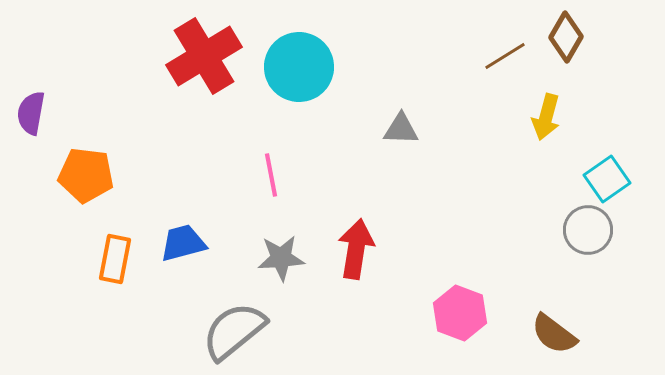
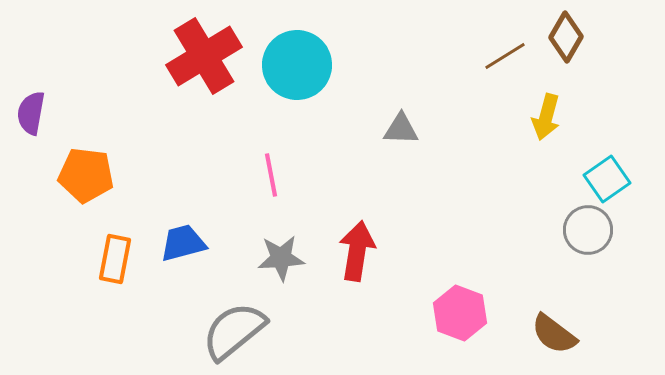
cyan circle: moved 2 px left, 2 px up
red arrow: moved 1 px right, 2 px down
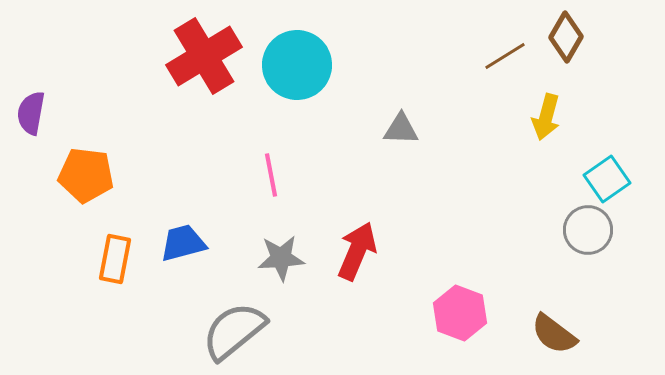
red arrow: rotated 14 degrees clockwise
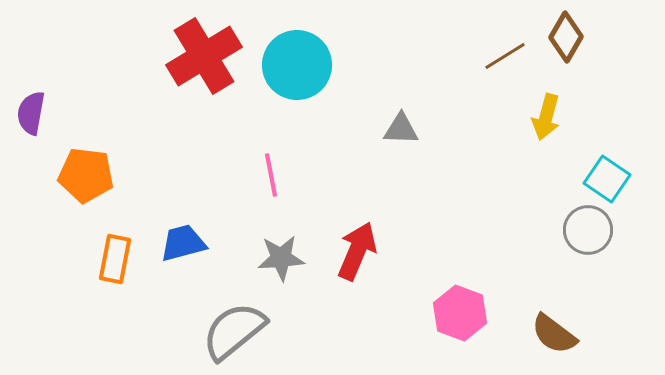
cyan square: rotated 21 degrees counterclockwise
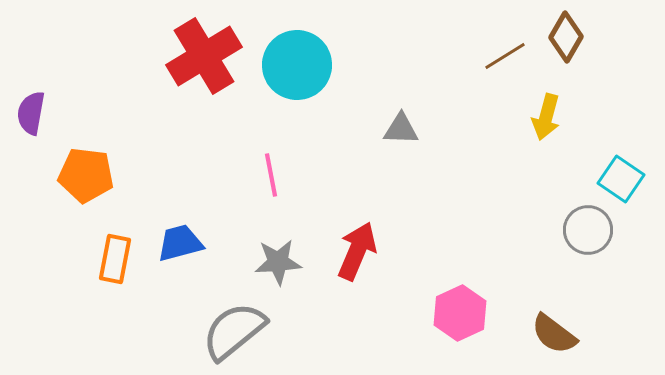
cyan square: moved 14 px right
blue trapezoid: moved 3 px left
gray star: moved 3 px left, 4 px down
pink hexagon: rotated 14 degrees clockwise
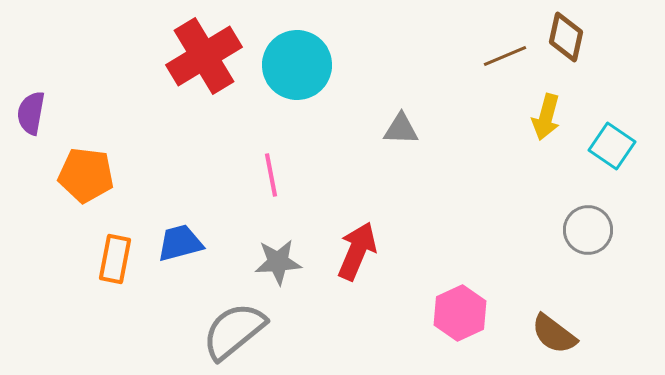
brown diamond: rotated 18 degrees counterclockwise
brown line: rotated 9 degrees clockwise
cyan square: moved 9 px left, 33 px up
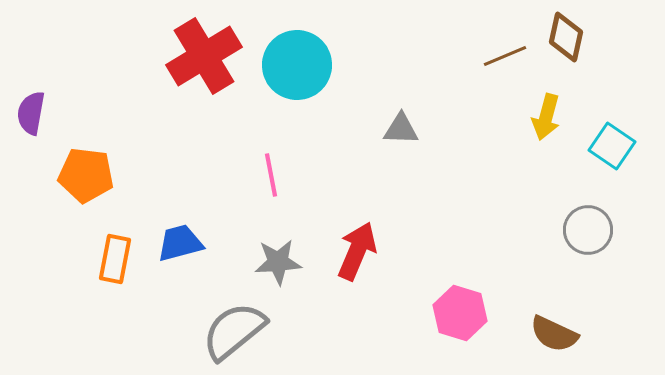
pink hexagon: rotated 18 degrees counterclockwise
brown semicircle: rotated 12 degrees counterclockwise
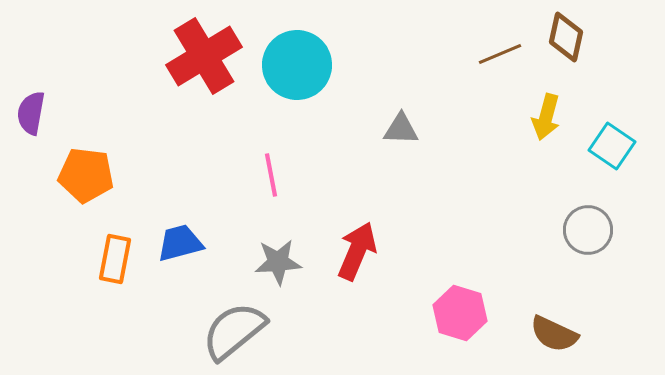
brown line: moved 5 px left, 2 px up
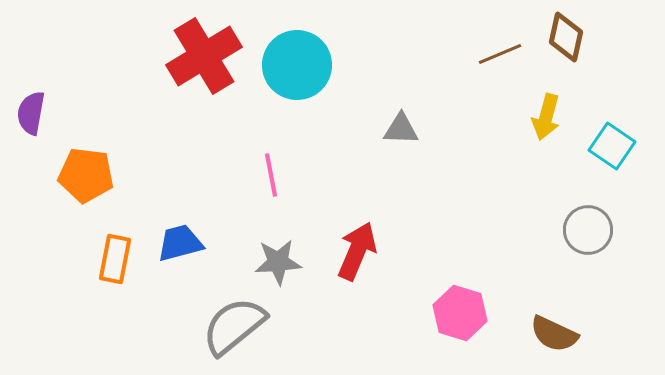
gray semicircle: moved 5 px up
